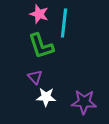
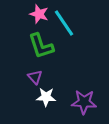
cyan line: rotated 40 degrees counterclockwise
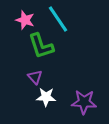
pink star: moved 14 px left, 6 px down
cyan line: moved 6 px left, 4 px up
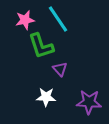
pink star: rotated 30 degrees counterclockwise
purple triangle: moved 25 px right, 8 px up
purple star: moved 5 px right
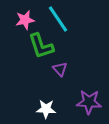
white star: moved 12 px down
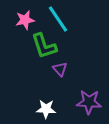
green L-shape: moved 3 px right
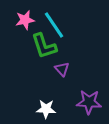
cyan line: moved 4 px left, 6 px down
purple triangle: moved 2 px right
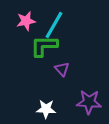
pink star: moved 1 px right, 1 px down
cyan line: rotated 64 degrees clockwise
green L-shape: rotated 108 degrees clockwise
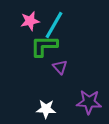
pink star: moved 4 px right
purple triangle: moved 2 px left, 2 px up
